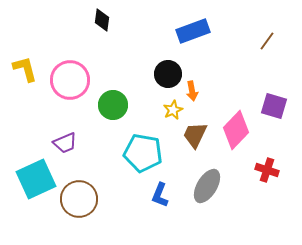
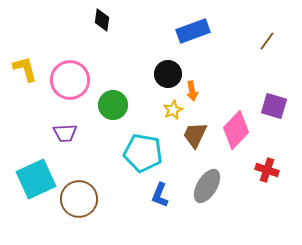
purple trapezoid: moved 10 px up; rotated 20 degrees clockwise
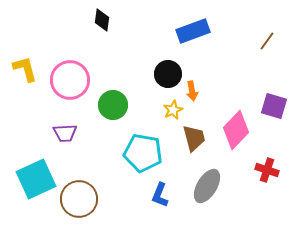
brown trapezoid: moved 1 px left, 3 px down; rotated 140 degrees clockwise
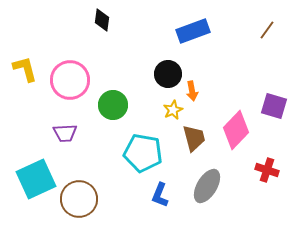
brown line: moved 11 px up
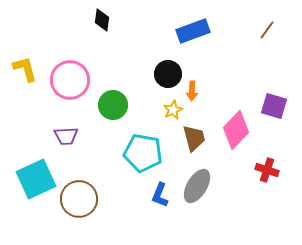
orange arrow: rotated 12 degrees clockwise
purple trapezoid: moved 1 px right, 3 px down
gray ellipse: moved 10 px left
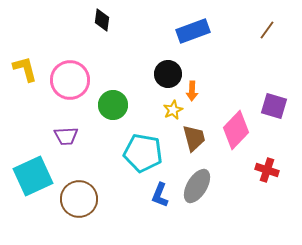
cyan square: moved 3 px left, 3 px up
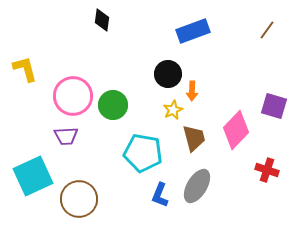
pink circle: moved 3 px right, 16 px down
